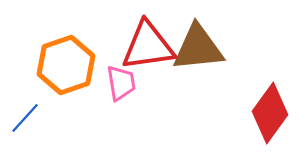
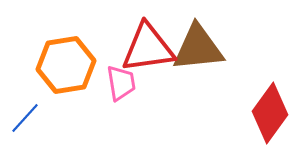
red triangle: moved 2 px down
orange hexagon: rotated 10 degrees clockwise
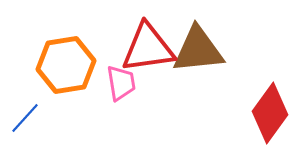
brown triangle: moved 2 px down
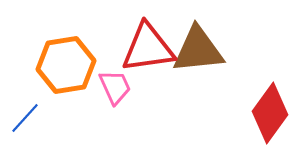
pink trapezoid: moved 6 px left, 4 px down; rotated 15 degrees counterclockwise
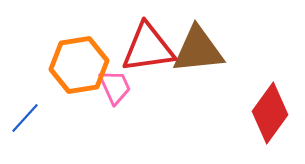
orange hexagon: moved 13 px right
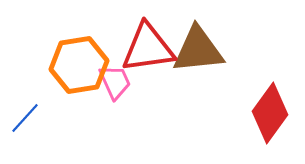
pink trapezoid: moved 5 px up
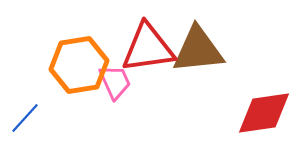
red diamond: moved 6 px left; rotated 46 degrees clockwise
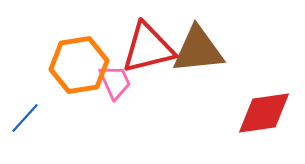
red triangle: rotated 6 degrees counterclockwise
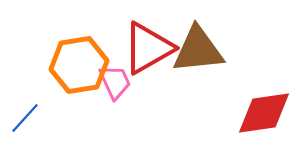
red triangle: rotated 16 degrees counterclockwise
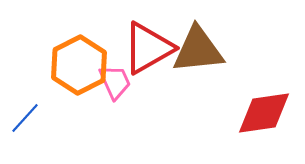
orange hexagon: rotated 18 degrees counterclockwise
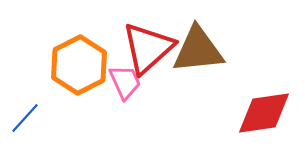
red triangle: rotated 12 degrees counterclockwise
pink trapezoid: moved 10 px right
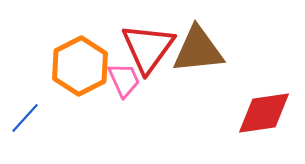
red triangle: rotated 12 degrees counterclockwise
orange hexagon: moved 1 px right, 1 px down
pink trapezoid: moved 1 px left, 2 px up
